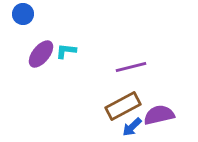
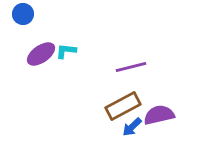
purple ellipse: rotated 16 degrees clockwise
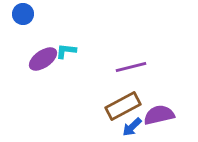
purple ellipse: moved 2 px right, 5 px down
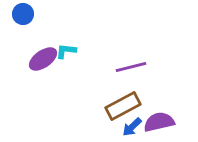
purple semicircle: moved 7 px down
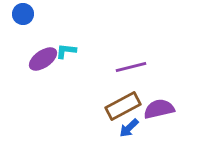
purple semicircle: moved 13 px up
blue arrow: moved 3 px left, 1 px down
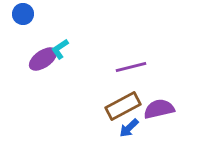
cyan L-shape: moved 6 px left, 2 px up; rotated 40 degrees counterclockwise
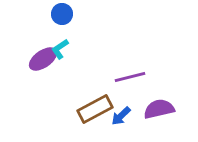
blue circle: moved 39 px right
purple line: moved 1 px left, 10 px down
brown rectangle: moved 28 px left, 3 px down
blue arrow: moved 8 px left, 12 px up
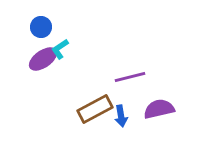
blue circle: moved 21 px left, 13 px down
blue arrow: rotated 55 degrees counterclockwise
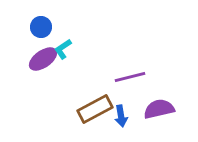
cyan L-shape: moved 3 px right
